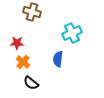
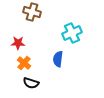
red star: moved 1 px right
orange cross: moved 1 px right, 1 px down
black semicircle: rotated 21 degrees counterclockwise
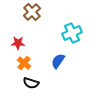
brown cross: rotated 30 degrees clockwise
blue semicircle: moved 2 px down; rotated 28 degrees clockwise
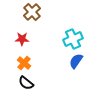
cyan cross: moved 1 px right, 6 px down
red star: moved 4 px right, 4 px up
blue semicircle: moved 18 px right
black semicircle: moved 5 px left; rotated 21 degrees clockwise
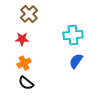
brown cross: moved 3 px left, 2 px down
cyan cross: moved 4 px up; rotated 18 degrees clockwise
orange cross: rotated 24 degrees clockwise
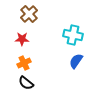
cyan cross: rotated 18 degrees clockwise
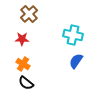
orange cross: moved 1 px left, 1 px down; rotated 32 degrees counterclockwise
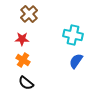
orange cross: moved 4 px up
